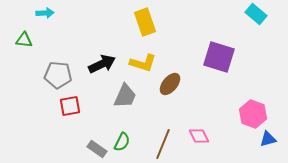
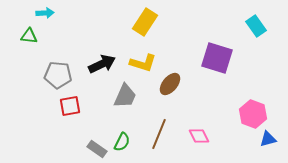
cyan rectangle: moved 12 px down; rotated 15 degrees clockwise
yellow rectangle: rotated 52 degrees clockwise
green triangle: moved 5 px right, 4 px up
purple square: moved 2 px left, 1 px down
brown line: moved 4 px left, 10 px up
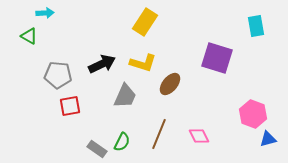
cyan rectangle: rotated 25 degrees clockwise
green triangle: rotated 24 degrees clockwise
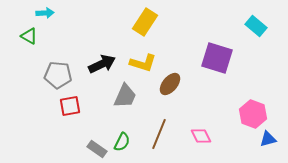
cyan rectangle: rotated 40 degrees counterclockwise
pink diamond: moved 2 px right
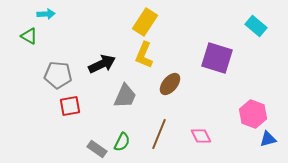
cyan arrow: moved 1 px right, 1 px down
yellow L-shape: moved 1 px right, 8 px up; rotated 96 degrees clockwise
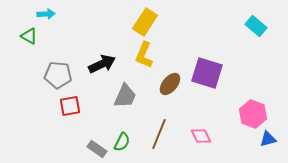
purple square: moved 10 px left, 15 px down
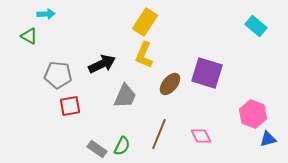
green semicircle: moved 4 px down
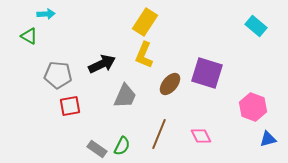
pink hexagon: moved 7 px up
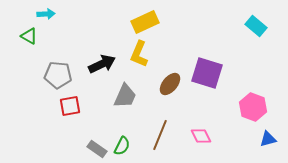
yellow rectangle: rotated 32 degrees clockwise
yellow L-shape: moved 5 px left, 1 px up
brown line: moved 1 px right, 1 px down
